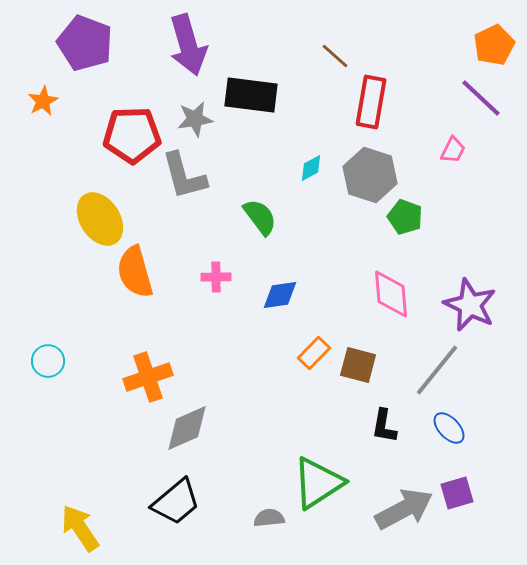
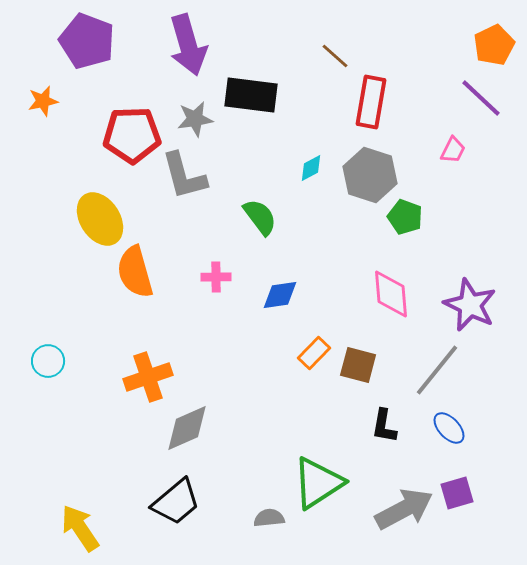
purple pentagon: moved 2 px right, 2 px up
orange star: rotated 16 degrees clockwise
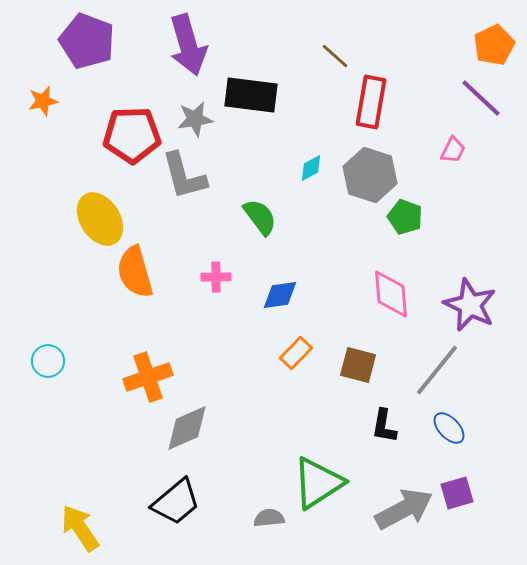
orange rectangle: moved 18 px left
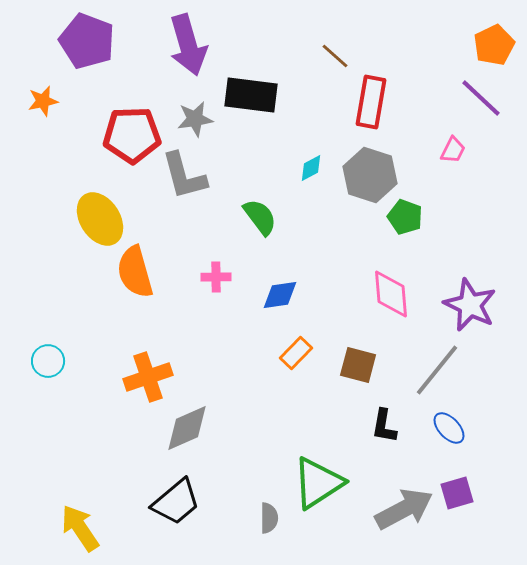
gray semicircle: rotated 96 degrees clockwise
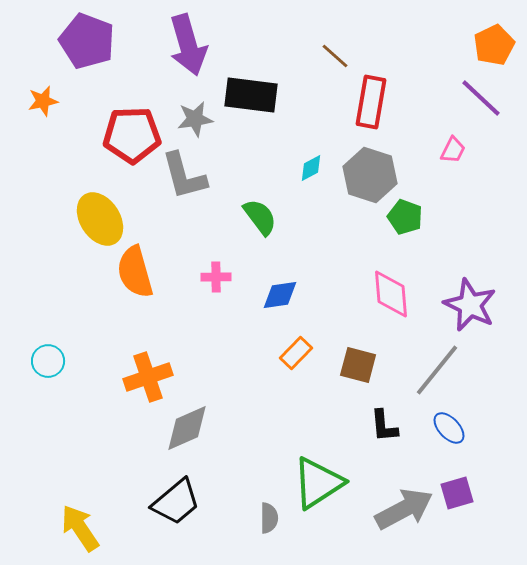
black L-shape: rotated 15 degrees counterclockwise
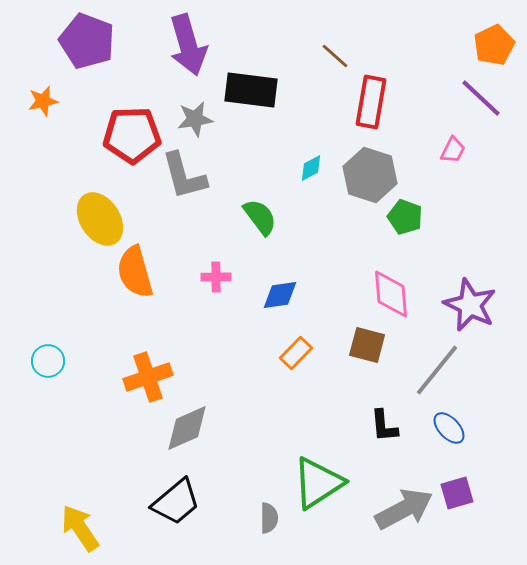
black rectangle: moved 5 px up
brown square: moved 9 px right, 20 px up
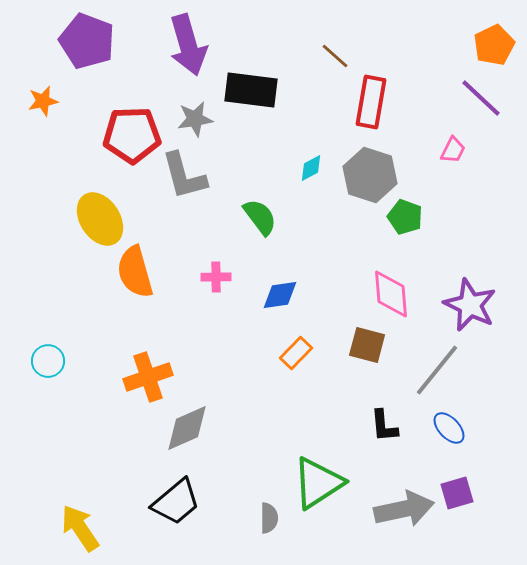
gray arrow: rotated 16 degrees clockwise
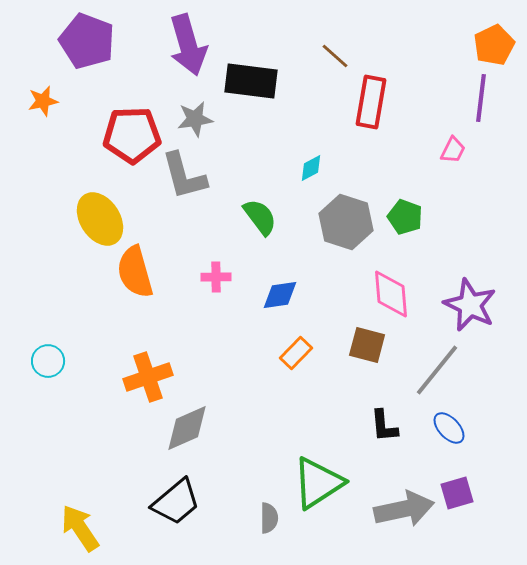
black rectangle: moved 9 px up
purple line: rotated 54 degrees clockwise
gray hexagon: moved 24 px left, 47 px down
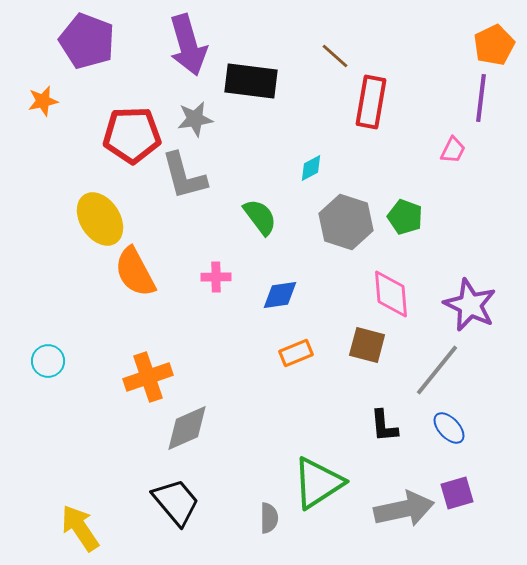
orange semicircle: rotated 12 degrees counterclockwise
orange rectangle: rotated 24 degrees clockwise
black trapezoid: rotated 90 degrees counterclockwise
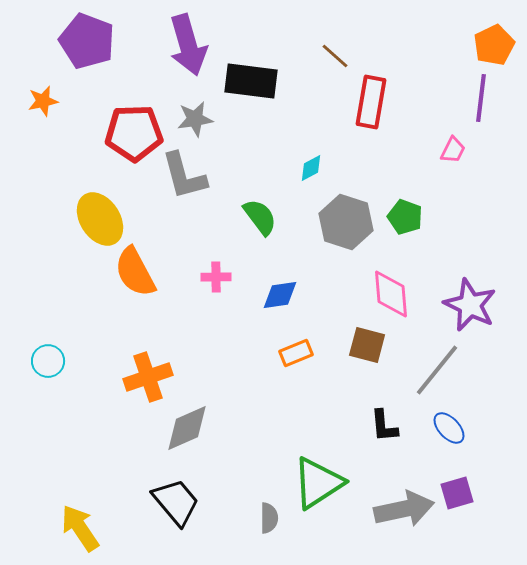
red pentagon: moved 2 px right, 2 px up
